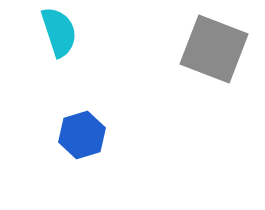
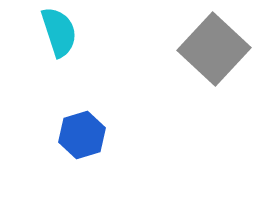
gray square: rotated 22 degrees clockwise
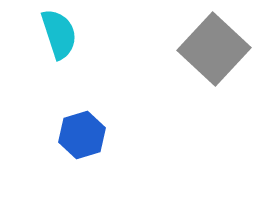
cyan semicircle: moved 2 px down
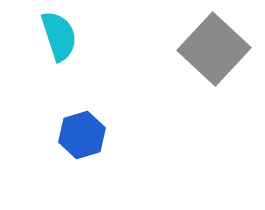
cyan semicircle: moved 2 px down
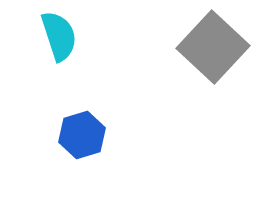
gray square: moved 1 px left, 2 px up
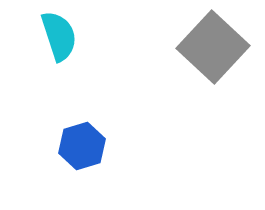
blue hexagon: moved 11 px down
